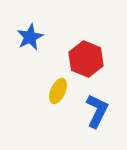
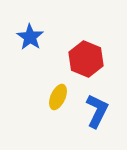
blue star: rotated 12 degrees counterclockwise
yellow ellipse: moved 6 px down
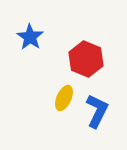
yellow ellipse: moved 6 px right, 1 px down
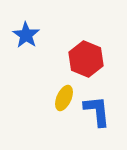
blue star: moved 4 px left, 2 px up
blue L-shape: rotated 32 degrees counterclockwise
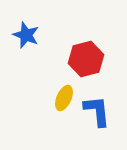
blue star: rotated 12 degrees counterclockwise
red hexagon: rotated 24 degrees clockwise
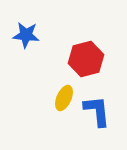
blue star: rotated 16 degrees counterclockwise
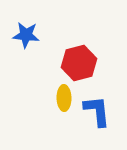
red hexagon: moved 7 px left, 4 px down
yellow ellipse: rotated 25 degrees counterclockwise
